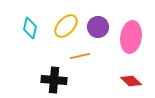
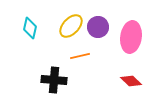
yellow ellipse: moved 5 px right
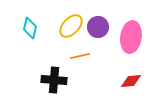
red diamond: rotated 50 degrees counterclockwise
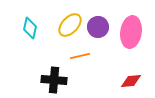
yellow ellipse: moved 1 px left, 1 px up
pink ellipse: moved 5 px up
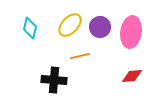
purple circle: moved 2 px right
red diamond: moved 1 px right, 5 px up
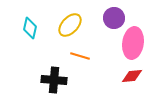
purple circle: moved 14 px right, 9 px up
pink ellipse: moved 2 px right, 11 px down
orange line: rotated 30 degrees clockwise
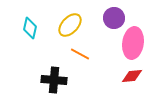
orange line: moved 2 px up; rotated 12 degrees clockwise
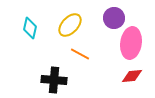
pink ellipse: moved 2 px left
